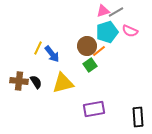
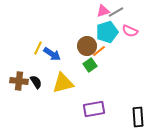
blue arrow: rotated 18 degrees counterclockwise
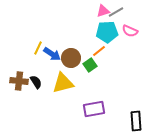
cyan pentagon: rotated 15 degrees clockwise
brown circle: moved 16 px left, 12 px down
black rectangle: moved 2 px left, 4 px down
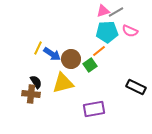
brown circle: moved 1 px down
brown cross: moved 12 px right, 13 px down
black rectangle: moved 34 px up; rotated 60 degrees counterclockwise
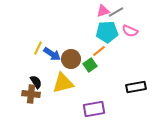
black rectangle: rotated 36 degrees counterclockwise
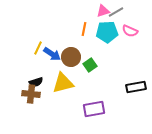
orange line: moved 15 px left, 22 px up; rotated 40 degrees counterclockwise
brown circle: moved 2 px up
black semicircle: rotated 104 degrees clockwise
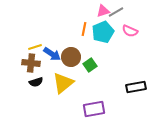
cyan pentagon: moved 4 px left; rotated 20 degrees counterclockwise
yellow line: moved 3 px left, 1 px up; rotated 48 degrees clockwise
yellow triangle: rotated 25 degrees counterclockwise
brown cross: moved 31 px up
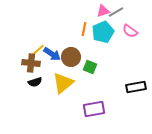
pink semicircle: rotated 14 degrees clockwise
yellow line: moved 3 px right, 3 px down; rotated 24 degrees counterclockwise
green square: moved 2 px down; rotated 32 degrees counterclockwise
black semicircle: moved 1 px left
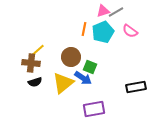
blue arrow: moved 31 px right, 24 px down
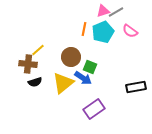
brown cross: moved 3 px left, 1 px down
purple rectangle: rotated 25 degrees counterclockwise
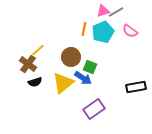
brown cross: rotated 30 degrees clockwise
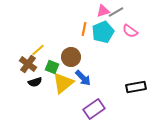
green square: moved 38 px left
blue arrow: rotated 12 degrees clockwise
